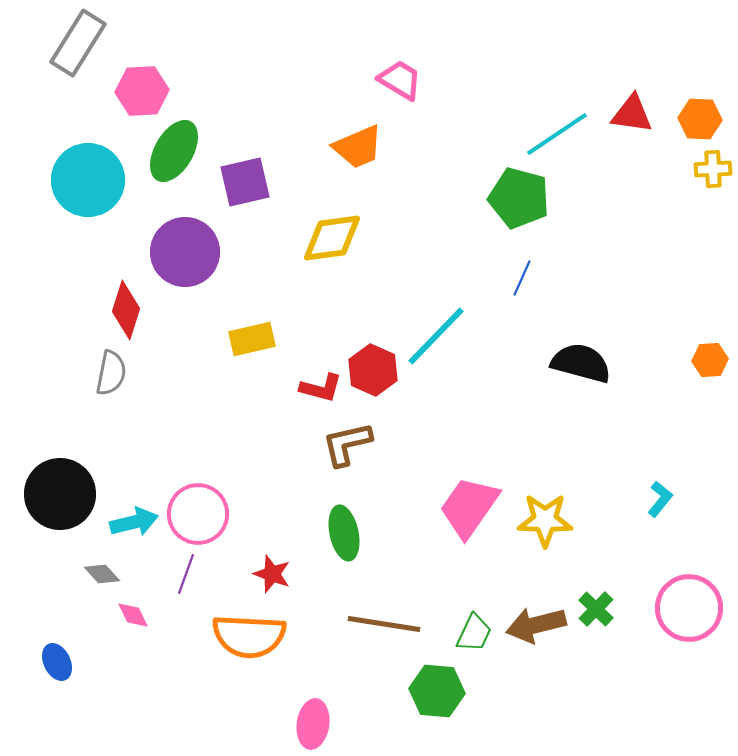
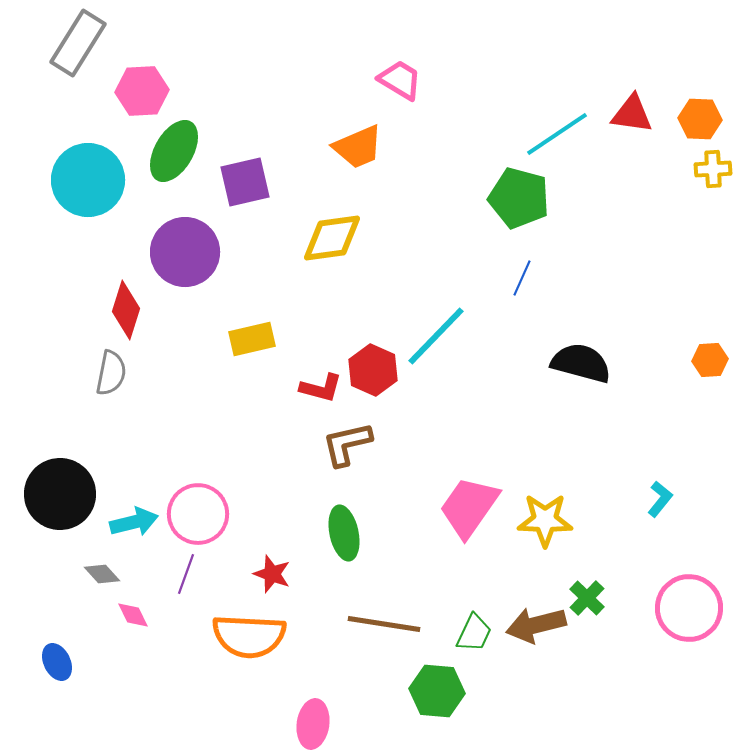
green cross at (596, 609): moved 9 px left, 11 px up
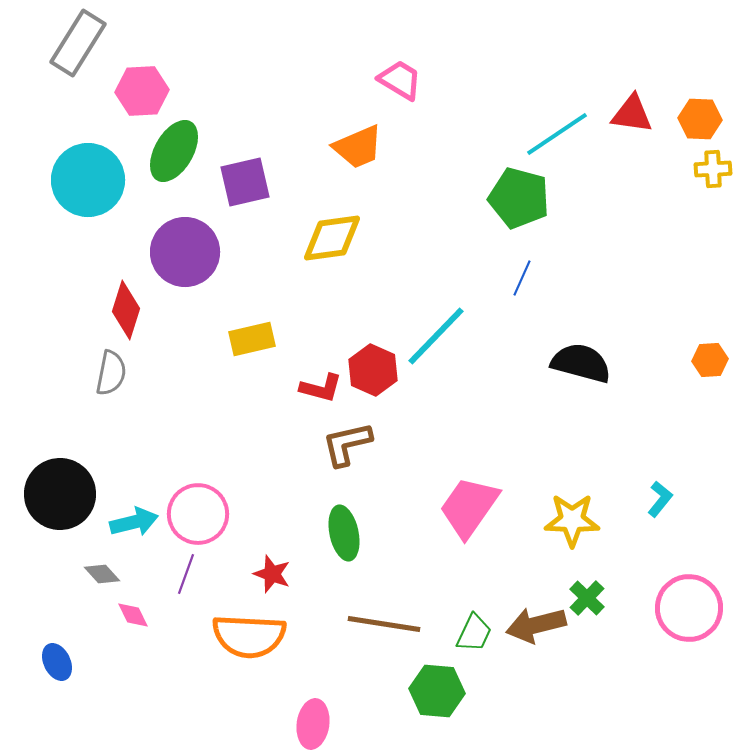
yellow star at (545, 520): moved 27 px right
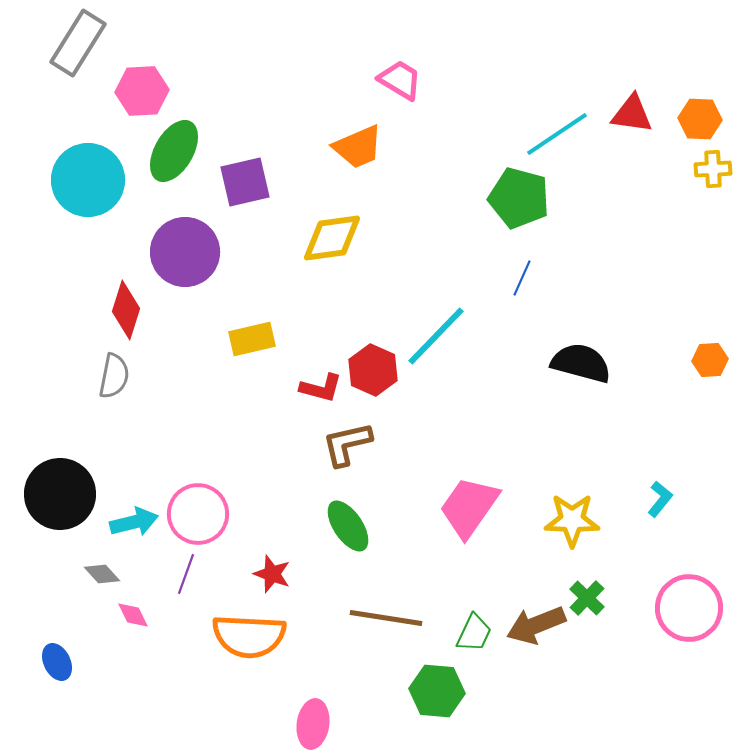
gray semicircle at (111, 373): moved 3 px right, 3 px down
green ellipse at (344, 533): moved 4 px right, 7 px up; rotated 22 degrees counterclockwise
brown line at (384, 624): moved 2 px right, 6 px up
brown arrow at (536, 625): rotated 8 degrees counterclockwise
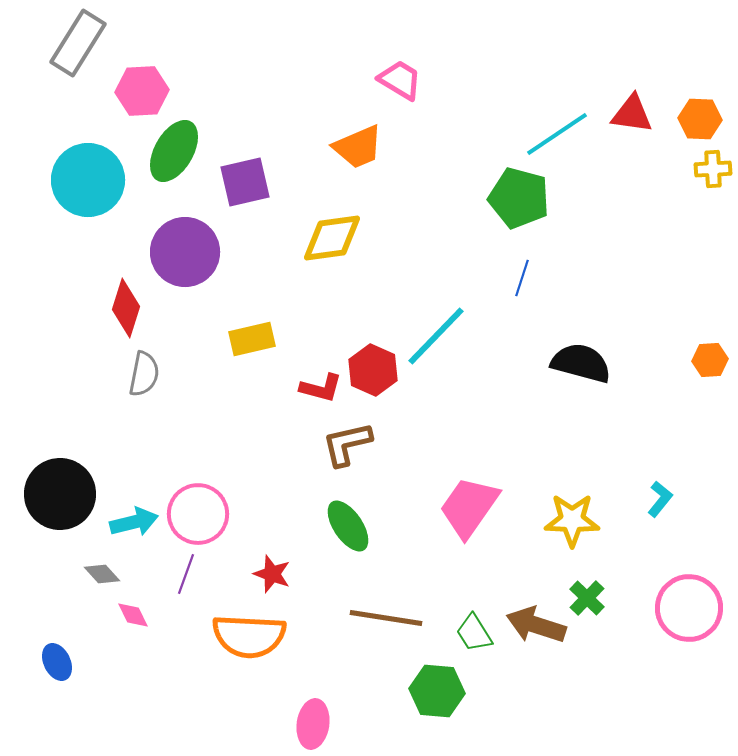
blue line at (522, 278): rotated 6 degrees counterclockwise
red diamond at (126, 310): moved 2 px up
gray semicircle at (114, 376): moved 30 px right, 2 px up
brown arrow at (536, 625): rotated 40 degrees clockwise
green trapezoid at (474, 633): rotated 123 degrees clockwise
